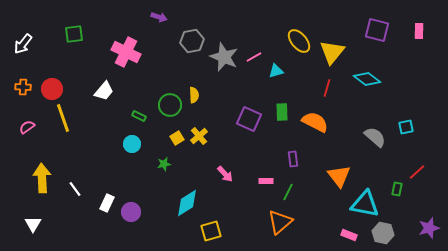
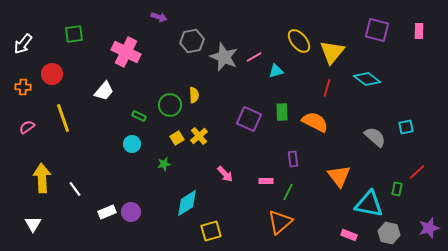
red circle at (52, 89): moved 15 px up
white rectangle at (107, 203): moved 9 px down; rotated 42 degrees clockwise
cyan triangle at (365, 204): moved 4 px right
gray hexagon at (383, 233): moved 6 px right
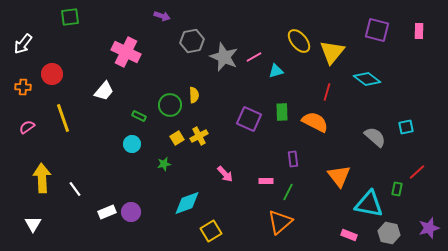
purple arrow at (159, 17): moved 3 px right, 1 px up
green square at (74, 34): moved 4 px left, 17 px up
red line at (327, 88): moved 4 px down
yellow cross at (199, 136): rotated 12 degrees clockwise
cyan diamond at (187, 203): rotated 12 degrees clockwise
yellow square at (211, 231): rotated 15 degrees counterclockwise
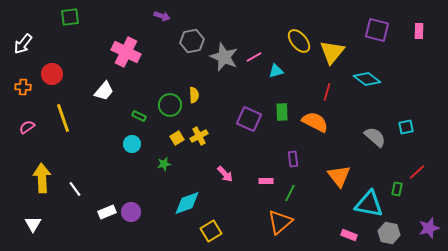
green line at (288, 192): moved 2 px right, 1 px down
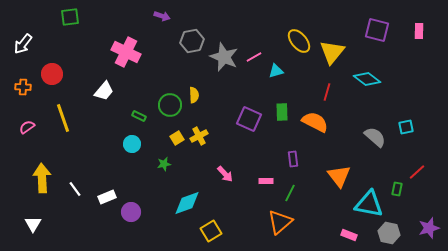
white rectangle at (107, 212): moved 15 px up
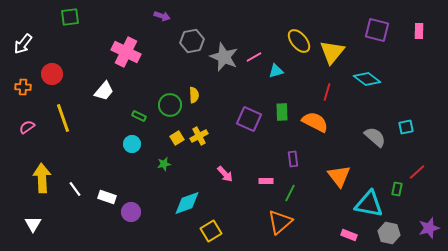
white rectangle at (107, 197): rotated 42 degrees clockwise
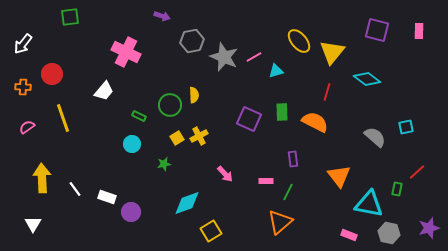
green line at (290, 193): moved 2 px left, 1 px up
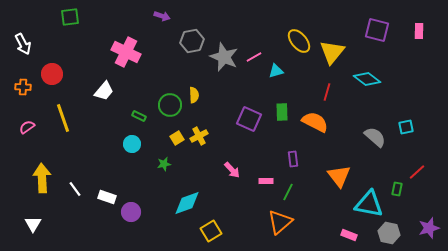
white arrow at (23, 44): rotated 65 degrees counterclockwise
pink arrow at (225, 174): moved 7 px right, 4 px up
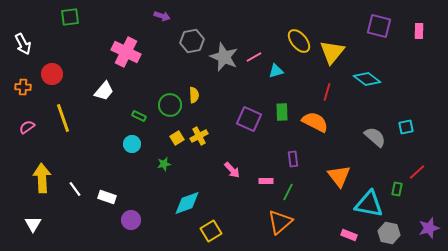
purple square at (377, 30): moved 2 px right, 4 px up
purple circle at (131, 212): moved 8 px down
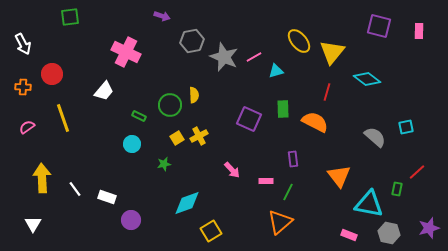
green rectangle at (282, 112): moved 1 px right, 3 px up
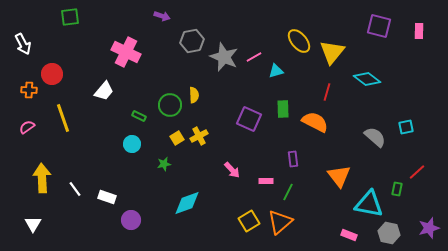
orange cross at (23, 87): moved 6 px right, 3 px down
yellow square at (211, 231): moved 38 px right, 10 px up
